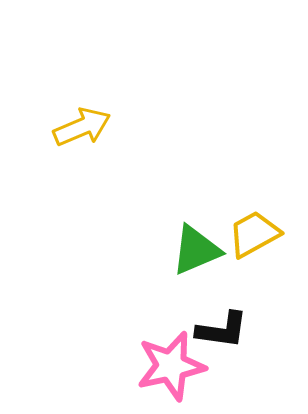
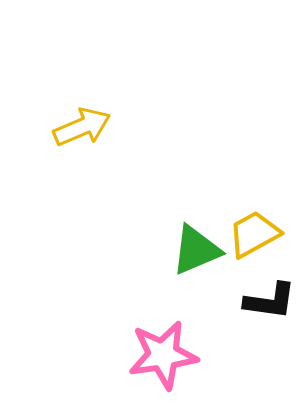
black L-shape: moved 48 px right, 29 px up
pink star: moved 8 px left, 11 px up; rotated 4 degrees clockwise
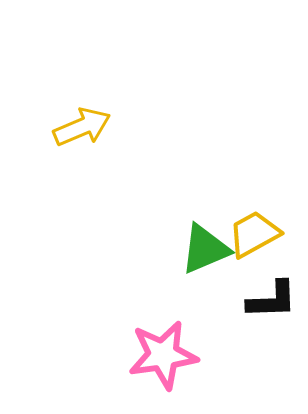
green triangle: moved 9 px right, 1 px up
black L-shape: moved 2 px right, 1 px up; rotated 10 degrees counterclockwise
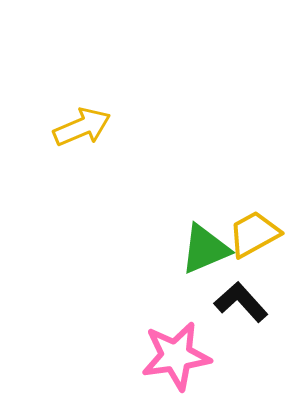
black L-shape: moved 31 px left, 2 px down; rotated 130 degrees counterclockwise
pink star: moved 13 px right, 1 px down
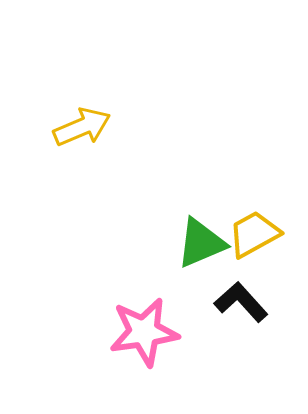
green triangle: moved 4 px left, 6 px up
pink star: moved 32 px left, 24 px up
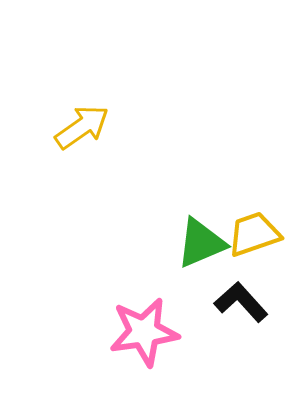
yellow arrow: rotated 12 degrees counterclockwise
yellow trapezoid: rotated 10 degrees clockwise
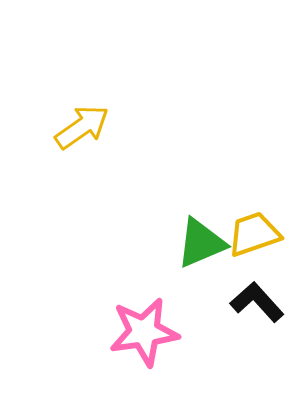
black L-shape: moved 16 px right
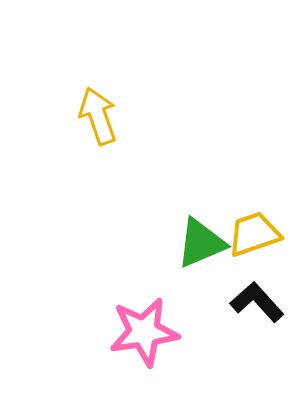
yellow arrow: moved 16 px right, 11 px up; rotated 74 degrees counterclockwise
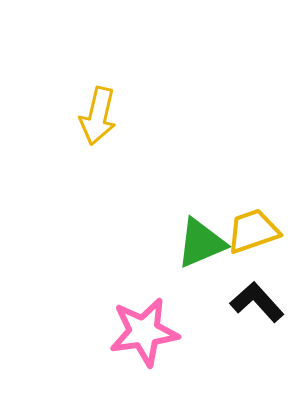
yellow arrow: rotated 148 degrees counterclockwise
yellow trapezoid: moved 1 px left, 3 px up
